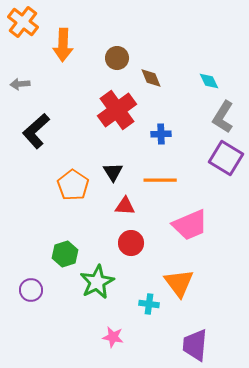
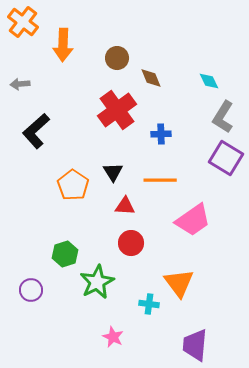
pink trapezoid: moved 3 px right, 5 px up; rotated 12 degrees counterclockwise
pink star: rotated 15 degrees clockwise
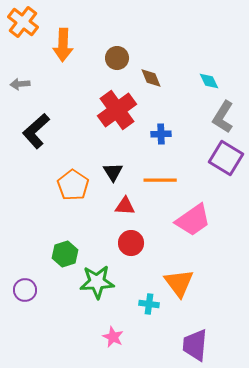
green star: rotated 24 degrees clockwise
purple circle: moved 6 px left
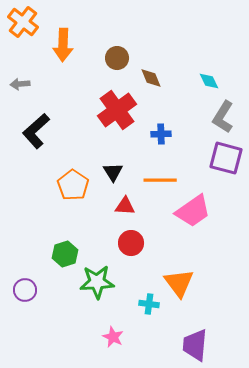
purple square: rotated 16 degrees counterclockwise
pink trapezoid: moved 9 px up
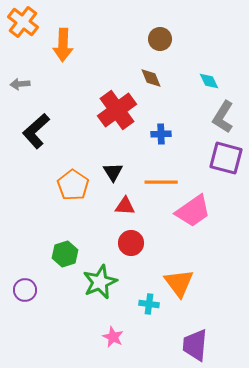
brown circle: moved 43 px right, 19 px up
orange line: moved 1 px right, 2 px down
green star: moved 3 px right; rotated 20 degrees counterclockwise
